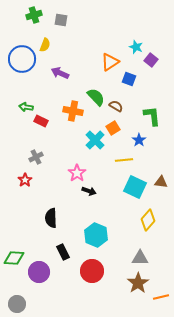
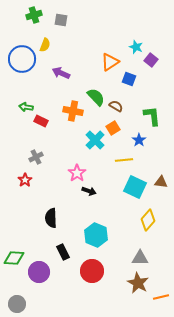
purple arrow: moved 1 px right
brown star: rotated 10 degrees counterclockwise
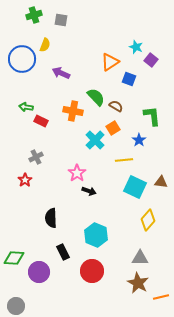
gray circle: moved 1 px left, 2 px down
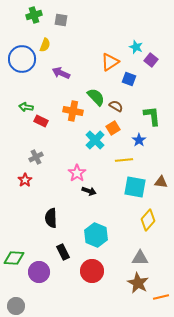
cyan square: rotated 15 degrees counterclockwise
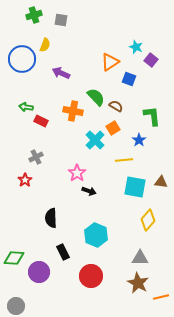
red circle: moved 1 px left, 5 px down
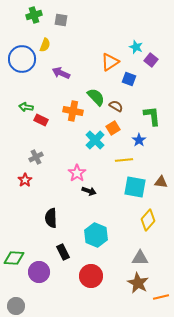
red rectangle: moved 1 px up
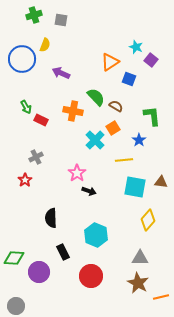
green arrow: rotated 128 degrees counterclockwise
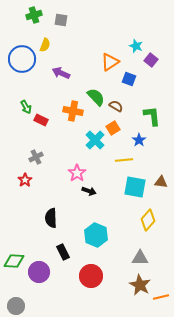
cyan star: moved 1 px up
green diamond: moved 3 px down
brown star: moved 2 px right, 2 px down
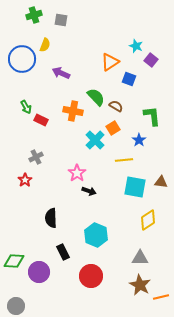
yellow diamond: rotated 15 degrees clockwise
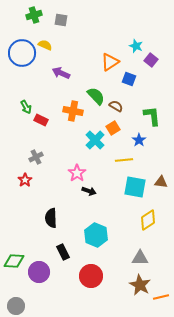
yellow semicircle: rotated 88 degrees counterclockwise
blue circle: moved 6 px up
green semicircle: moved 1 px up
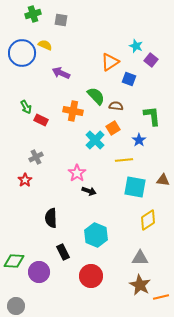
green cross: moved 1 px left, 1 px up
brown semicircle: rotated 24 degrees counterclockwise
brown triangle: moved 2 px right, 2 px up
